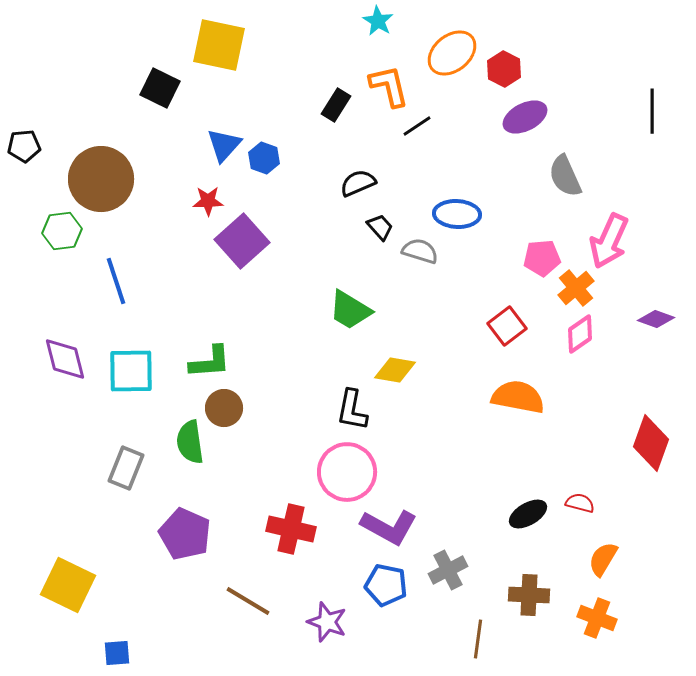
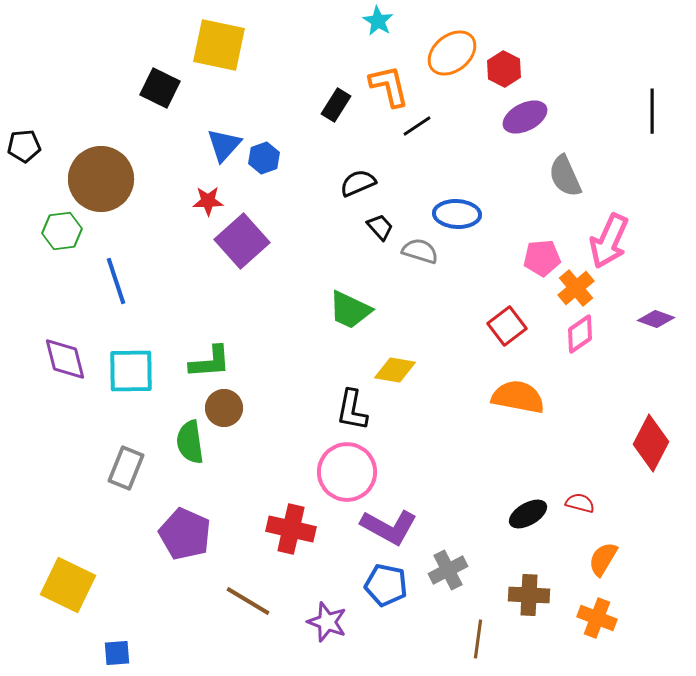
blue hexagon at (264, 158): rotated 20 degrees clockwise
green trapezoid at (350, 310): rotated 6 degrees counterclockwise
red diamond at (651, 443): rotated 8 degrees clockwise
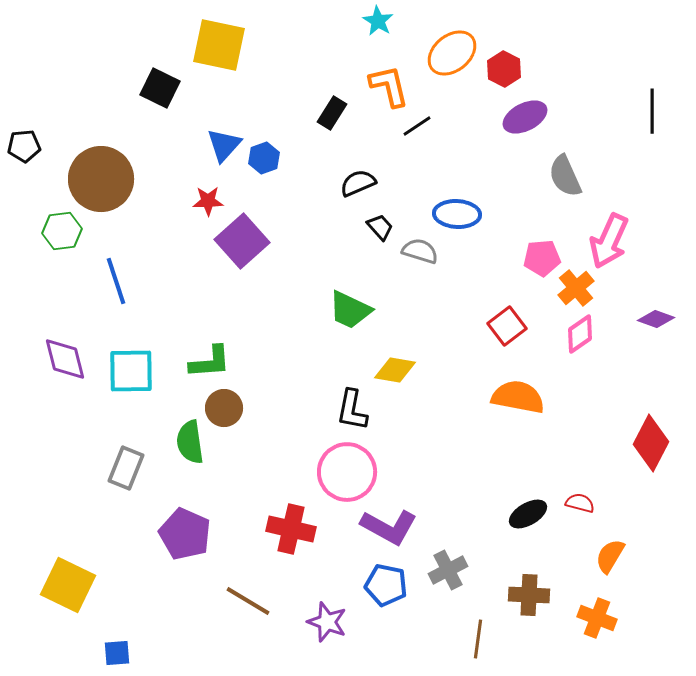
black rectangle at (336, 105): moved 4 px left, 8 px down
orange semicircle at (603, 559): moved 7 px right, 3 px up
